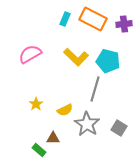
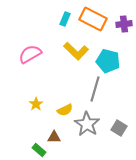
yellow L-shape: moved 6 px up
brown triangle: moved 1 px right, 1 px up
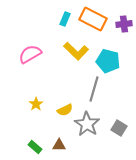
gray line: moved 1 px left
brown triangle: moved 5 px right, 8 px down
green rectangle: moved 4 px left, 3 px up
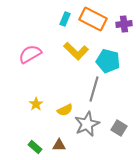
gray star: rotated 15 degrees clockwise
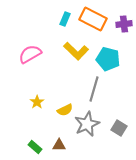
cyan pentagon: moved 2 px up
yellow star: moved 1 px right, 2 px up
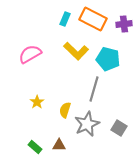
yellow semicircle: rotated 133 degrees clockwise
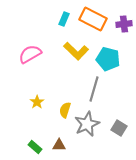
cyan rectangle: moved 1 px left
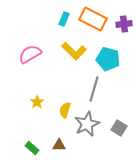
yellow L-shape: moved 2 px left
green rectangle: moved 3 px left, 1 px down
